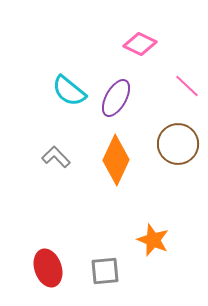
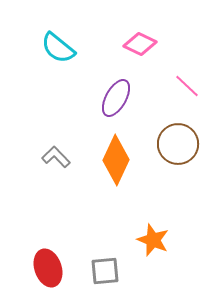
cyan semicircle: moved 11 px left, 43 px up
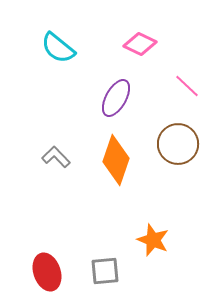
orange diamond: rotated 6 degrees counterclockwise
red ellipse: moved 1 px left, 4 px down
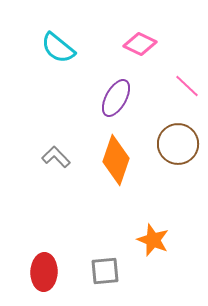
red ellipse: moved 3 px left; rotated 21 degrees clockwise
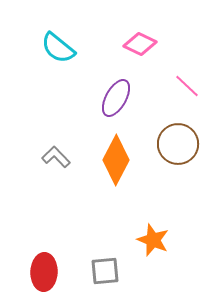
orange diamond: rotated 9 degrees clockwise
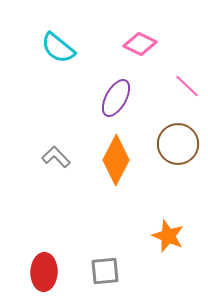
orange star: moved 15 px right, 4 px up
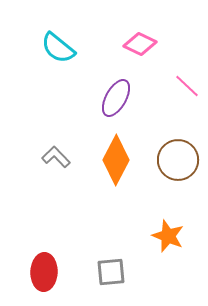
brown circle: moved 16 px down
gray square: moved 6 px right, 1 px down
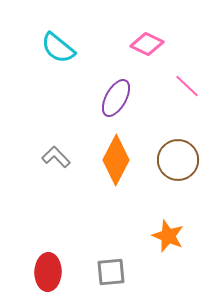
pink diamond: moved 7 px right
red ellipse: moved 4 px right
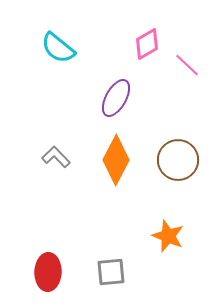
pink diamond: rotated 56 degrees counterclockwise
pink line: moved 21 px up
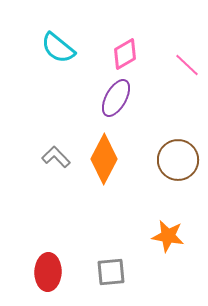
pink diamond: moved 22 px left, 10 px down
orange diamond: moved 12 px left, 1 px up
orange star: rotated 12 degrees counterclockwise
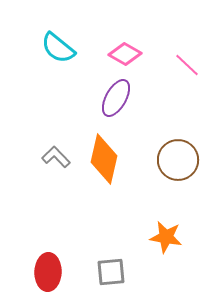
pink diamond: rotated 60 degrees clockwise
orange diamond: rotated 15 degrees counterclockwise
orange star: moved 2 px left, 1 px down
